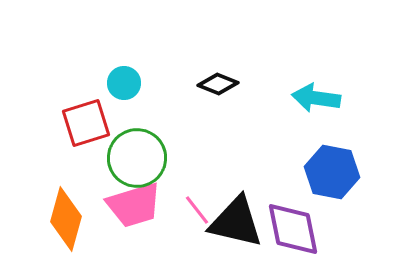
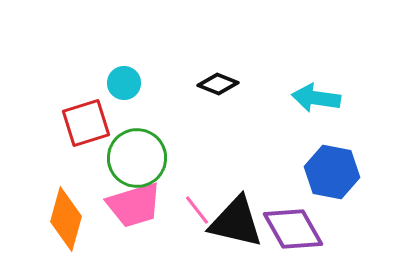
purple diamond: rotated 18 degrees counterclockwise
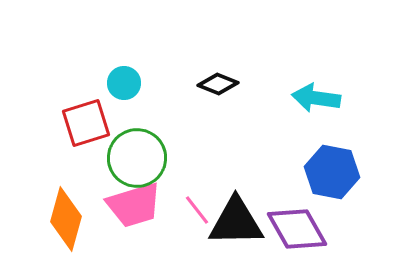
black triangle: rotated 14 degrees counterclockwise
purple diamond: moved 4 px right
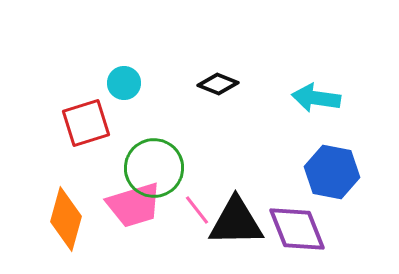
green circle: moved 17 px right, 10 px down
purple diamond: rotated 8 degrees clockwise
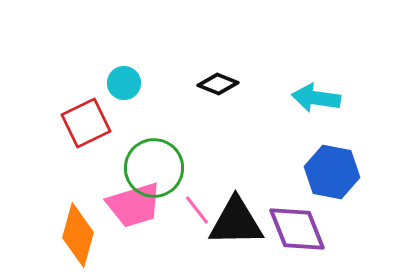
red square: rotated 9 degrees counterclockwise
orange diamond: moved 12 px right, 16 px down
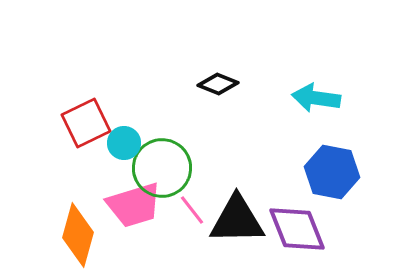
cyan circle: moved 60 px down
green circle: moved 8 px right
pink line: moved 5 px left
black triangle: moved 1 px right, 2 px up
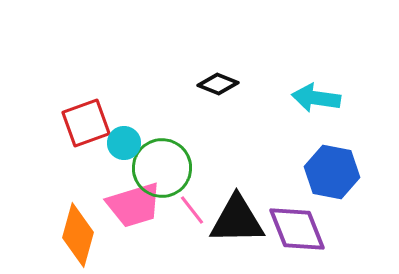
red square: rotated 6 degrees clockwise
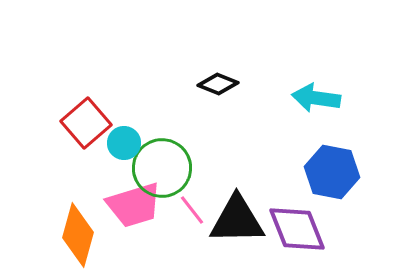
red square: rotated 21 degrees counterclockwise
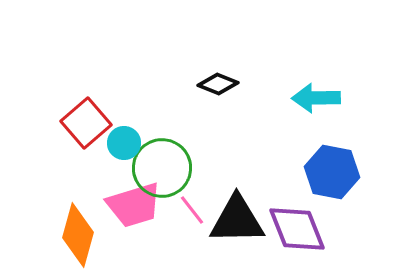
cyan arrow: rotated 9 degrees counterclockwise
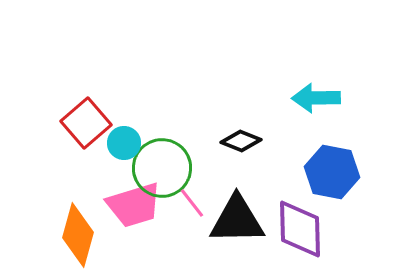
black diamond: moved 23 px right, 57 px down
pink line: moved 7 px up
purple diamond: moved 3 px right; rotated 20 degrees clockwise
